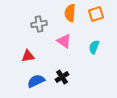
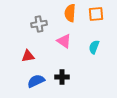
orange square: rotated 14 degrees clockwise
black cross: rotated 32 degrees clockwise
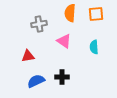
cyan semicircle: rotated 24 degrees counterclockwise
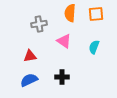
cyan semicircle: rotated 24 degrees clockwise
red triangle: moved 2 px right
blue semicircle: moved 7 px left, 1 px up
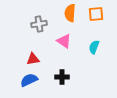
red triangle: moved 3 px right, 3 px down
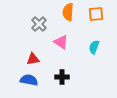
orange semicircle: moved 2 px left, 1 px up
gray cross: rotated 35 degrees counterclockwise
pink triangle: moved 3 px left, 1 px down
blue semicircle: rotated 36 degrees clockwise
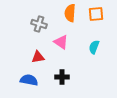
orange semicircle: moved 2 px right, 1 px down
gray cross: rotated 28 degrees counterclockwise
red triangle: moved 5 px right, 2 px up
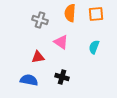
gray cross: moved 1 px right, 4 px up
black cross: rotated 16 degrees clockwise
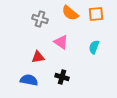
orange semicircle: rotated 54 degrees counterclockwise
gray cross: moved 1 px up
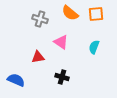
blue semicircle: moved 13 px left; rotated 12 degrees clockwise
